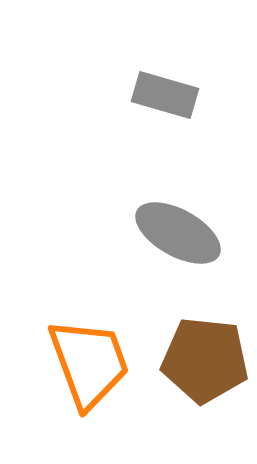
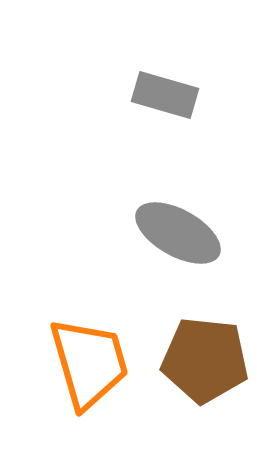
orange trapezoid: rotated 4 degrees clockwise
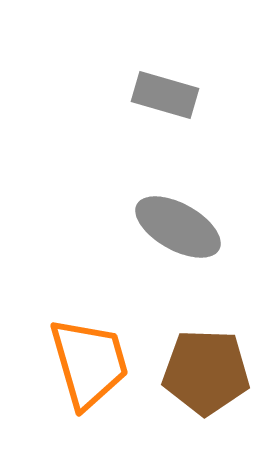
gray ellipse: moved 6 px up
brown pentagon: moved 1 px right, 12 px down; rotated 4 degrees counterclockwise
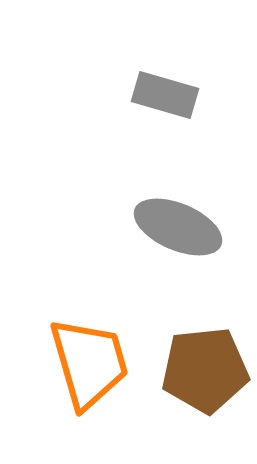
gray ellipse: rotated 6 degrees counterclockwise
brown pentagon: moved 1 px left, 2 px up; rotated 8 degrees counterclockwise
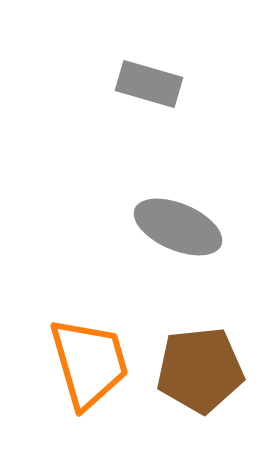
gray rectangle: moved 16 px left, 11 px up
brown pentagon: moved 5 px left
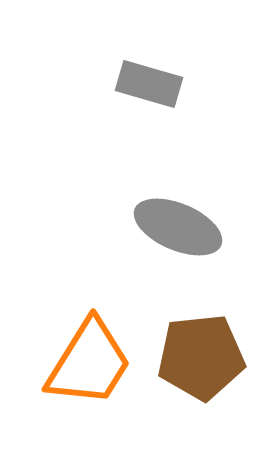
orange trapezoid: rotated 48 degrees clockwise
brown pentagon: moved 1 px right, 13 px up
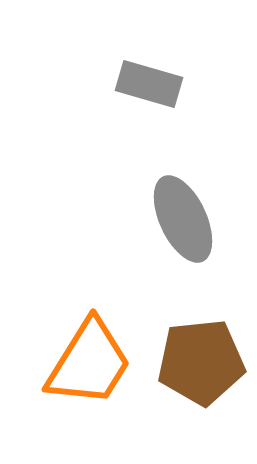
gray ellipse: moved 5 px right, 8 px up; rotated 42 degrees clockwise
brown pentagon: moved 5 px down
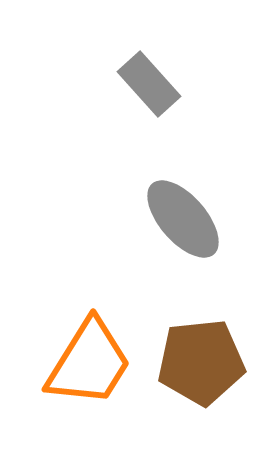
gray rectangle: rotated 32 degrees clockwise
gray ellipse: rotated 16 degrees counterclockwise
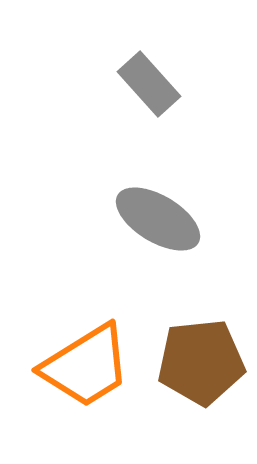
gray ellipse: moved 25 px left; rotated 18 degrees counterclockwise
orange trapezoid: moved 3 px left, 3 px down; rotated 26 degrees clockwise
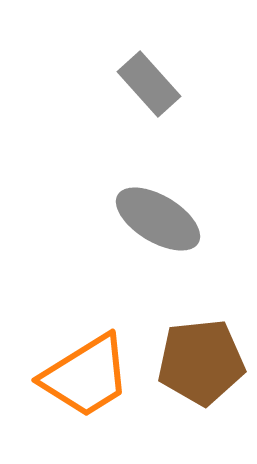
orange trapezoid: moved 10 px down
